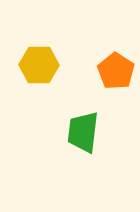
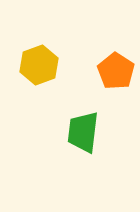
yellow hexagon: rotated 21 degrees counterclockwise
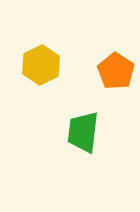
yellow hexagon: moved 2 px right; rotated 6 degrees counterclockwise
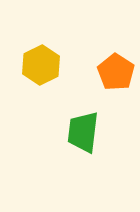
orange pentagon: moved 1 px down
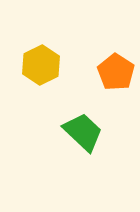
green trapezoid: rotated 126 degrees clockwise
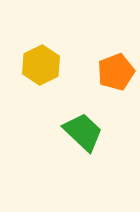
orange pentagon: rotated 18 degrees clockwise
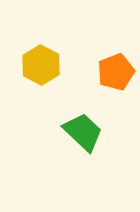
yellow hexagon: rotated 6 degrees counterclockwise
